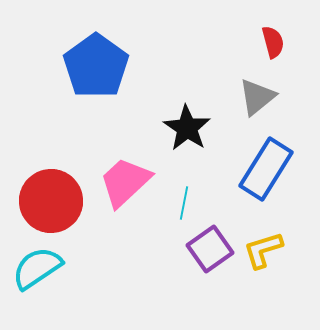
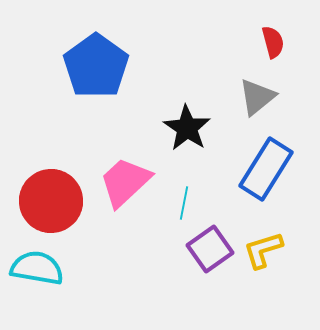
cyan semicircle: rotated 44 degrees clockwise
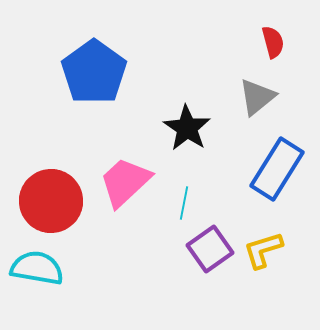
blue pentagon: moved 2 px left, 6 px down
blue rectangle: moved 11 px right
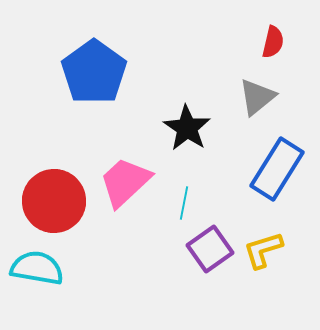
red semicircle: rotated 28 degrees clockwise
red circle: moved 3 px right
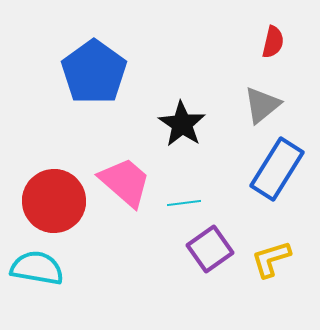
gray triangle: moved 5 px right, 8 px down
black star: moved 5 px left, 4 px up
pink trapezoid: rotated 84 degrees clockwise
cyan line: rotated 72 degrees clockwise
yellow L-shape: moved 8 px right, 9 px down
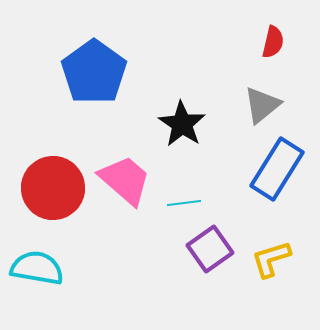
pink trapezoid: moved 2 px up
red circle: moved 1 px left, 13 px up
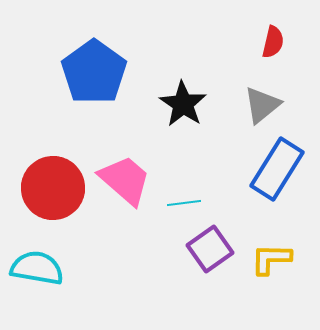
black star: moved 1 px right, 20 px up
yellow L-shape: rotated 18 degrees clockwise
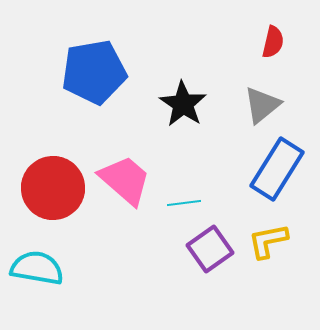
blue pentagon: rotated 26 degrees clockwise
yellow L-shape: moved 3 px left, 18 px up; rotated 12 degrees counterclockwise
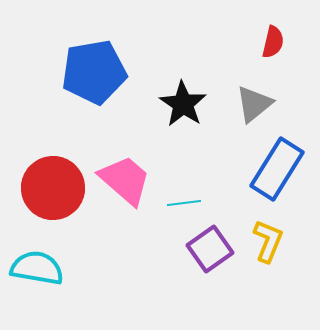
gray triangle: moved 8 px left, 1 px up
yellow L-shape: rotated 123 degrees clockwise
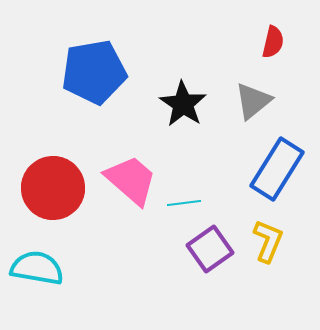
gray triangle: moved 1 px left, 3 px up
pink trapezoid: moved 6 px right
